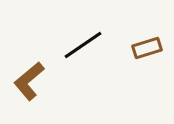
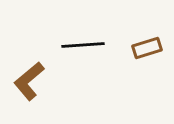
black line: rotated 30 degrees clockwise
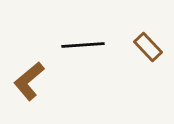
brown rectangle: moved 1 px right, 1 px up; rotated 64 degrees clockwise
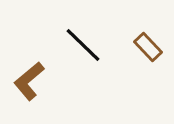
black line: rotated 48 degrees clockwise
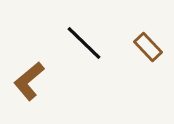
black line: moved 1 px right, 2 px up
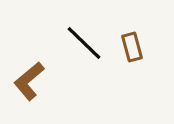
brown rectangle: moved 16 px left; rotated 28 degrees clockwise
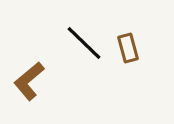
brown rectangle: moved 4 px left, 1 px down
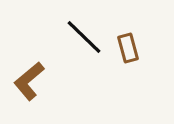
black line: moved 6 px up
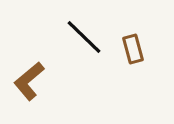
brown rectangle: moved 5 px right, 1 px down
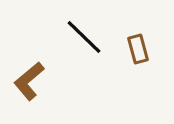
brown rectangle: moved 5 px right
